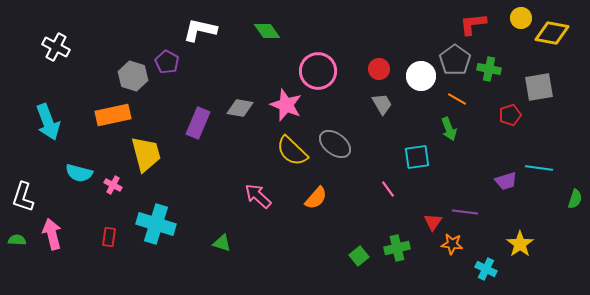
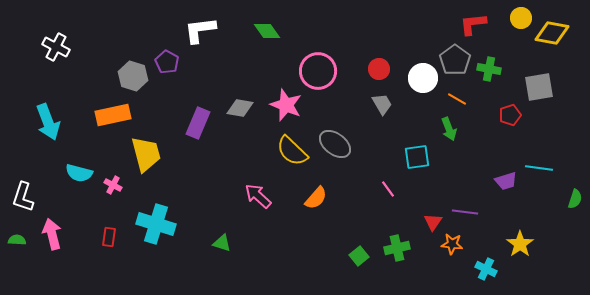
white L-shape at (200, 30): rotated 20 degrees counterclockwise
white circle at (421, 76): moved 2 px right, 2 px down
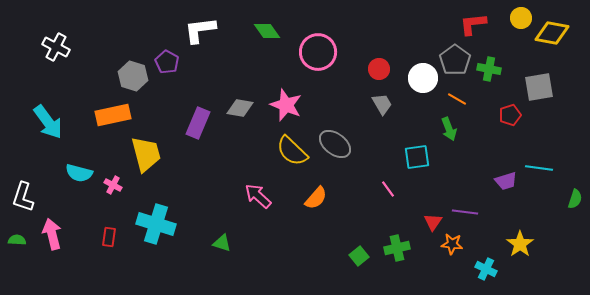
pink circle at (318, 71): moved 19 px up
cyan arrow at (48, 122): rotated 15 degrees counterclockwise
